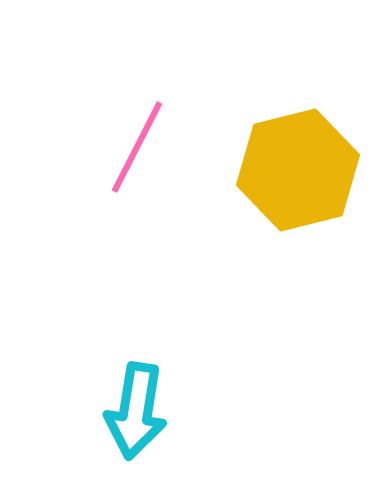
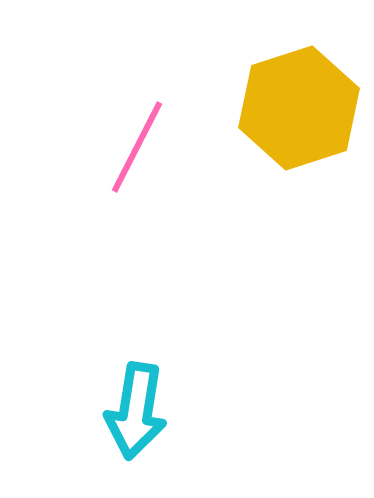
yellow hexagon: moved 1 px right, 62 px up; rotated 4 degrees counterclockwise
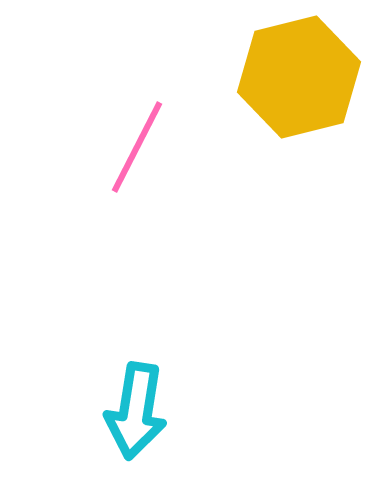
yellow hexagon: moved 31 px up; rotated 4 degrees clockwise
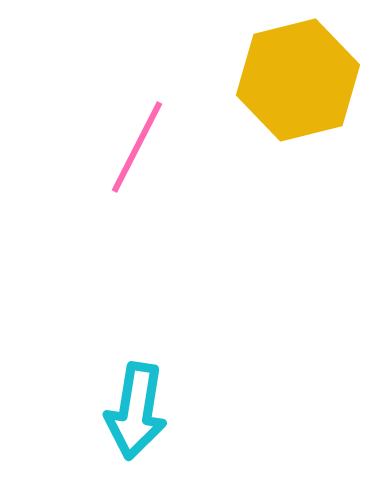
yellow hexagon: moved 1 px left, 3 px down
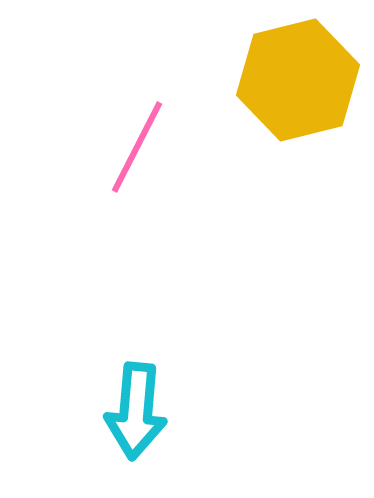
cyan arrow: rotated 4 degrees counterclockwise
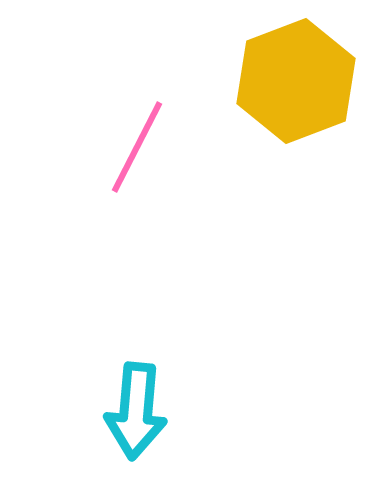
yellow hexagon: moved 2 px left, 1 px down; rotated 7 degrees counterclockwise
